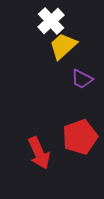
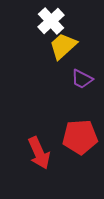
red pentagon: rotated 16 degrees clockwise
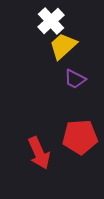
purple trapezoid: moved 7 px left
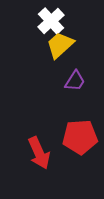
yellow trapezoid: moved 3 px left, 1 px up
purple trapezoid: moved 2 px down; rotated 85 degrees counterclockwise
